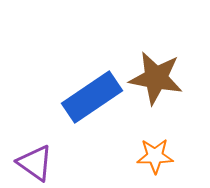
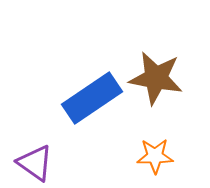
blue rectangle: moved 1 px down
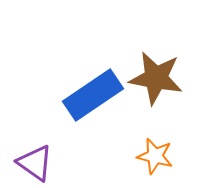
blue rectangle: moved 1 px right, 3 px up
orange star: rotated 15 degrees clockwise
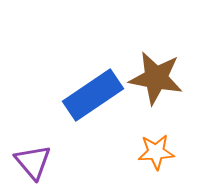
orange star: moved 1 px right, 4 px up; rotated 18 degrees counterclockwise
purple triangle: moved 2 px left, 1 px up; rotated 15 degrees clockwise
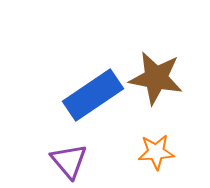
purple triangle: moved 36 px right, 1 px up
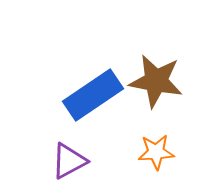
brown star: moved 3 px down
purple triangle: rotated 42 degrees clockwise
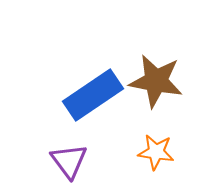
orange star: rotated 12 degrees clockwise
purple triangle: rotated 39 degrees counterclockwise
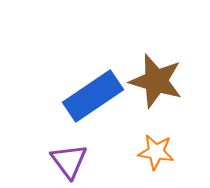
brown star: rotated 6 degrees clockwise
blue rectangle: moved 1 px down
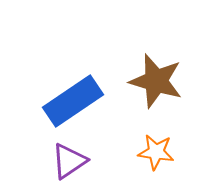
blue rectangle: moved 20 px left, 5 px down
purple triangle: rotated 33 degrees clockwise
